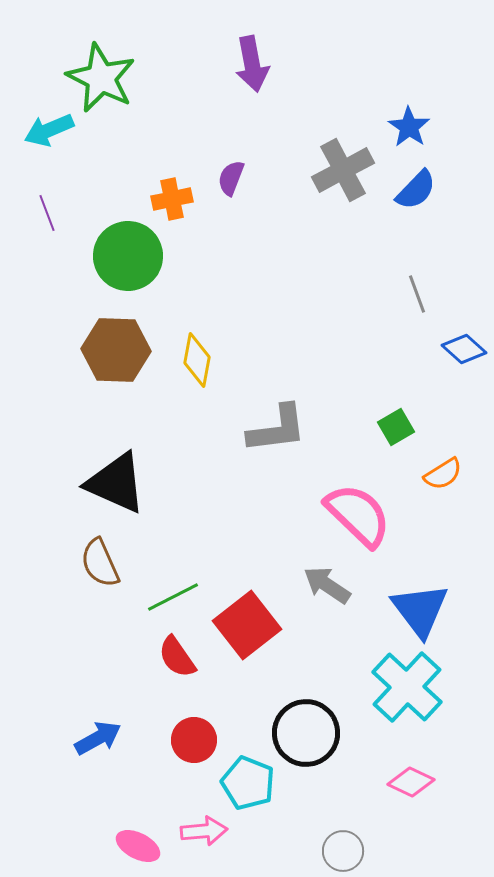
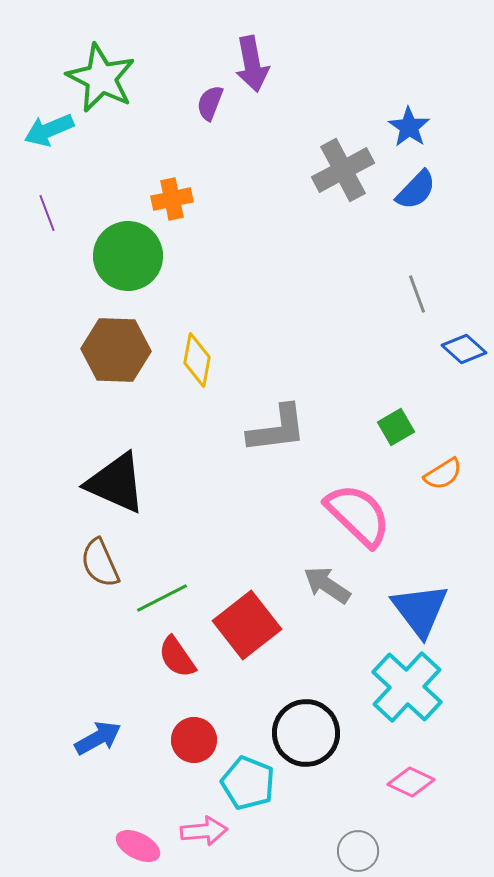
purple semicircle: moved 21 px left, 75 px up
green line: moved 11 px left, 1 px down
gray circle: moved 15 px right
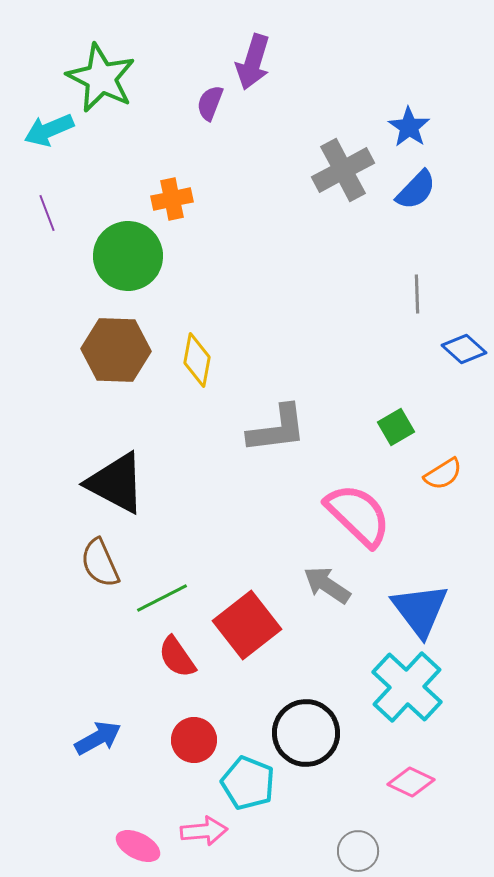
purple arrow: moved 1 px right, 2 px up; rotated 28 degrees clockwise
gray line: rotated 18 degrees clockwise
black triangle: rotated 4 degrees clockwise
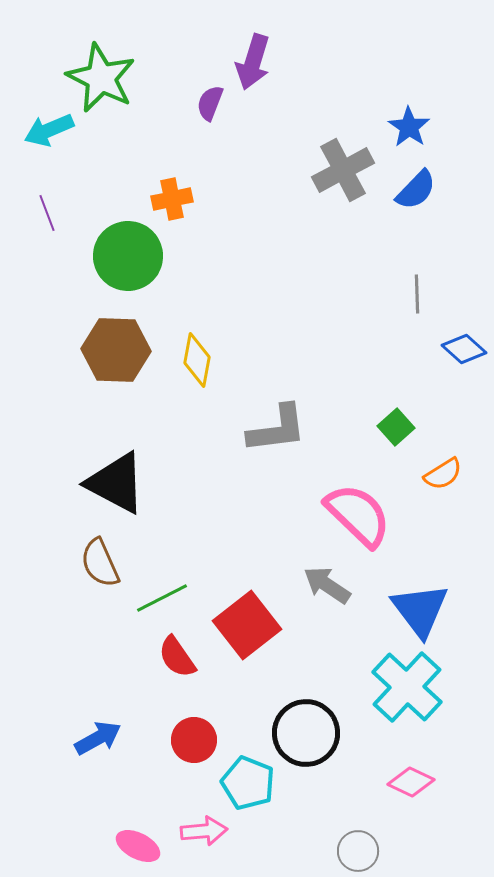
green square: rotated 12 degrees counterclockwise
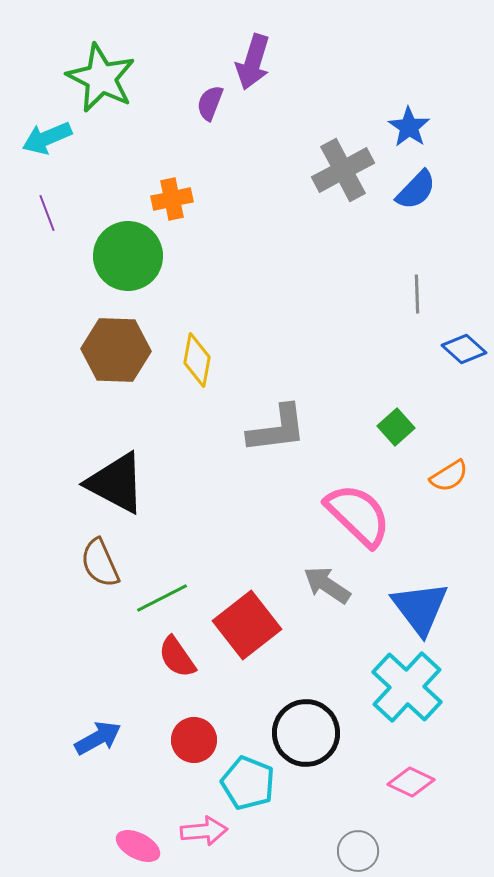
cyan arrow: moved 2 px left, 8 px down
orange semicircle: moved 6 px right, 2 px down
blue triangle: moved 2 px up
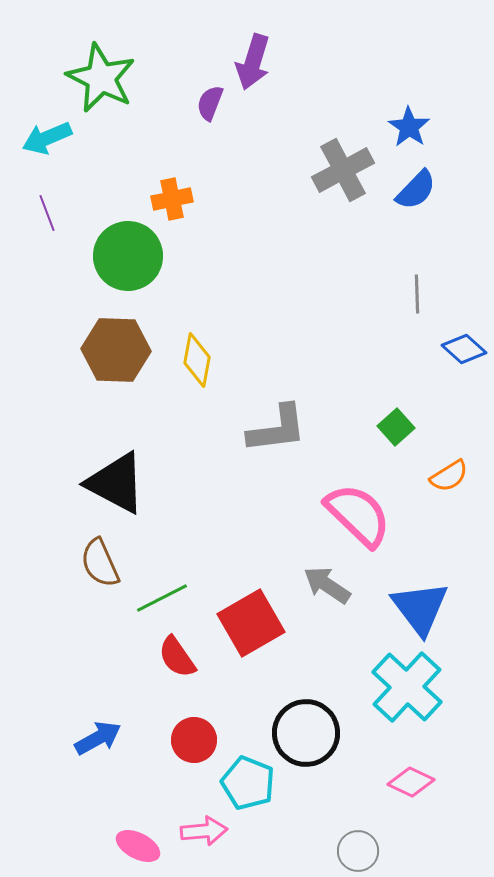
red square: moved 4 px right, 2 px up; rotated 8 degrees clockwise
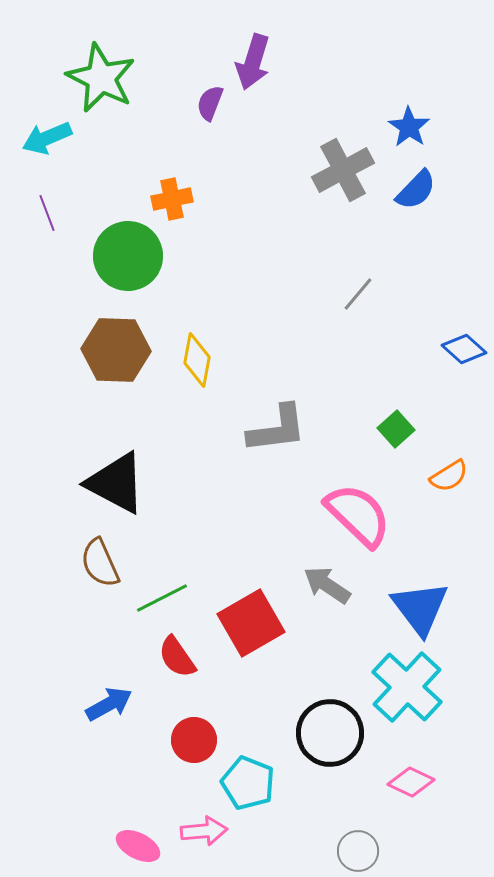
gray line: moved 59 px left; rotated 42 degrees clockwise
green square: moved 2 px down
black circle: moved 24 px right
blue arrow: moved 11 px right, 34 px up
